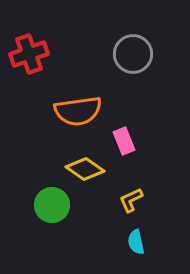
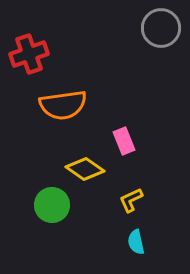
gray circle: moved 28 px right, 26 px up
orange semicircle: moved 15 px left, 6 px up
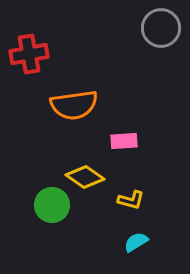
red cross: rotated 9 degrees clockwise
orange semicircle: moved 11 px right
pink rectangle: rotated 72 degrees counterclockwise
yellow diamond: moved 8 px down
yellow L-shape: rotated 140 degrees counterclockwise
cyan semicircle: rotated 70 degrees clockwise
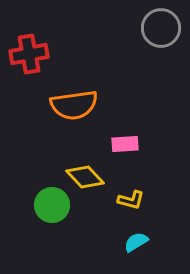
pink rectangle: moved 1 px right, 3 px down
yellow diamond: rotated 12 degrees clockwise
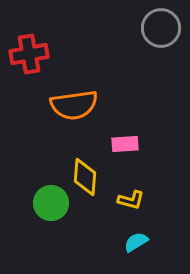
yellow diamond: rotated 48 degrees clockwise
green circle: moved 1 px left, 2 px up
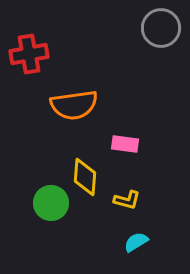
pink rectangle: rotated 12 degrees clockwise
yellow L-shape: moved 4 px left
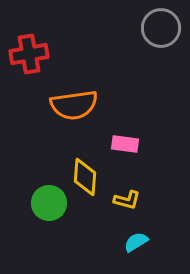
green circle: moved 2 px left
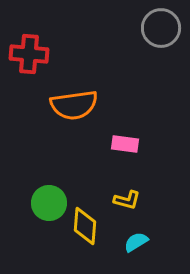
red cross: rotated 15 degrees clockwise
yellow diamond: moved 49 px down
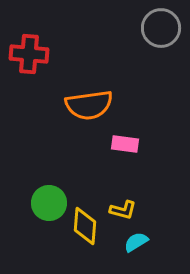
orange semicircle: moved 15 px right
yellow L-shape: moved 4 px left, 10 px down
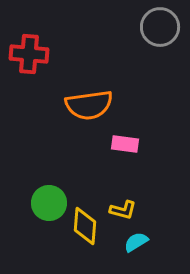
gray circle: moved 1 px left, 1 px up
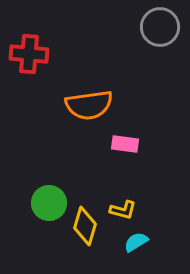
yellow diamond: rotated 12 degrees clockwise
